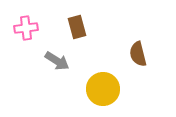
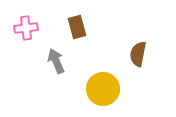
brown semicircle: rotated 25 degrees clockwise
gray arrow: moved 1 px left; rotated 145 degrees counterclockwise
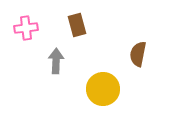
brown rectangle: moved 2 px up
gray arrow: rotated 25 degrees clockwise
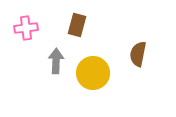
brown rectangle: rotated 30 degrees clockwise
yellow circle: moved 10 px left, 16 px up
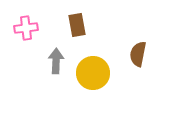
brown rectangle: rotated 25 degrees counterclockwise
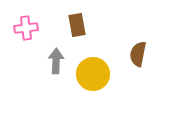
yellow circle: moved 1 px down
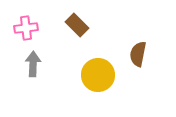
brown rectangle: rotated 35 degrees counterclockwise
gray arrow: moved 23 px left, 3 px down
yellow circle: moved 5 px right, 1 px down
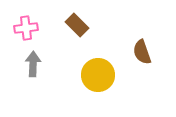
brown semicircle: moved 4 px right, 2 px up; rotated 30 degrees counterclockwise
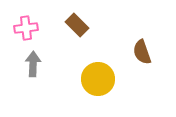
yellow circle: moved 4 px down
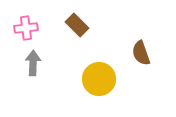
brown semicircle: moved 1 px left, 1 px down
gray arrow: moved 1 px up
yellow circle: moved 1 px right
